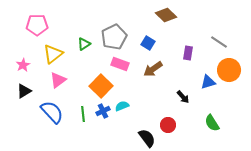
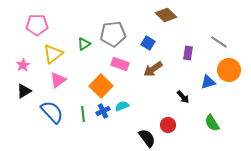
gray pentagon: moved 1 px left, 3 px up; rotated 20 degrees clockwise
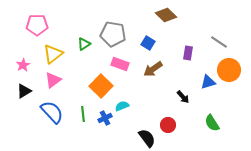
gray pentagon: rotated 15 degrees clockwise
pink triangle: moved 5 px left
blue cross: moved 2 px right, 7 px down
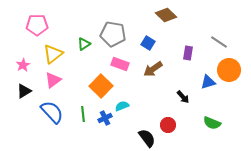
green semicircle: rotated 36 degrees counterclockwise
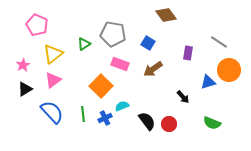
brown diamond: rotated 10 degrees clockwise
pink pentagon: rotated 25 degrees clockwise
black triangle: moved 1 px right, 2 px up
red circle: moved 1 px right, 1 px up
black semicircle: moved 17 px up
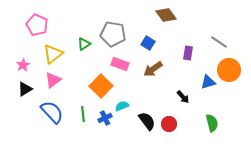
green semicircle: rotated 126 degrees counterclockwise
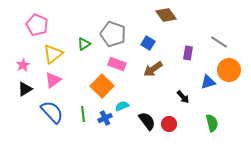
gray pentagon: rotated 10 degrees clockwise
pink rectangle: moved 3 px left
orange square: moved 1 px right
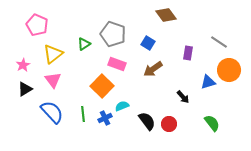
pink triangle: rotated 30 degrees counterclockwise
green semicircle: rotated 24 degrees counterclockwise
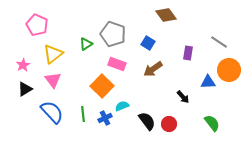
green triangle: moved 2 px right
blue triangle: rotated 14 degrees clockwise
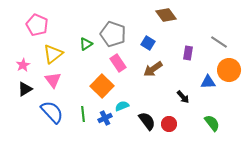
pink rectangle: moved 1 px right, 1 px up; rotated 36 degrees clockwise
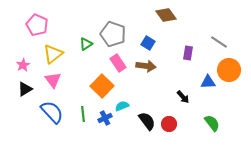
brown arrow: moved 7 px left, 3 px up; rotated 138 degrees counterclockwise
